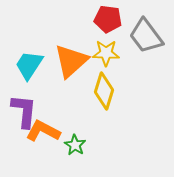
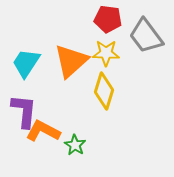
cyan trapezoid: moved 3 px left, 2 px up
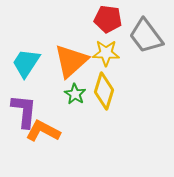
green star: moved 51 px up
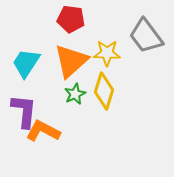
red pentagon: moved 37 px left
yellow star: moved 1 px right
green star: rotated 15 degrees clockwise
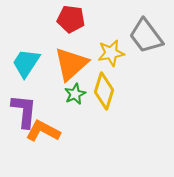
yellow star: moved 4 px right; rotated 12 degrees counterclockwise
orange triangle: moved 3 px down
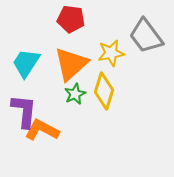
orange L-shape: moved 1 px left, 1 px up
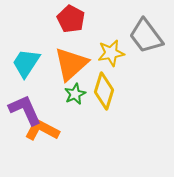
red pentagon: rotated 20 degrees clockwise
purple L-shape: moved 1 px right, 1 px up; rotated 30 degrees counterclockwise
